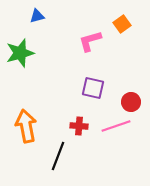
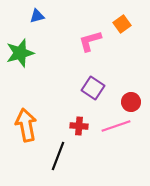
purple square: rotated 20 degrees clockwise
orange arrow: moved 1 px up
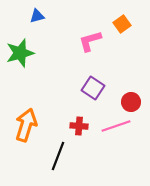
orange arrow: rotated 28 degrees clockwise
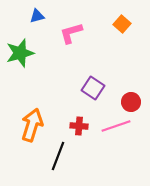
orange square: rotated 12 degrees counterclockwise
pink L-shape: moved 19 px left, 8 px up
orange arrow: moved 6 px right
